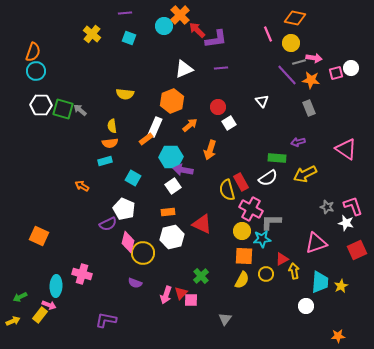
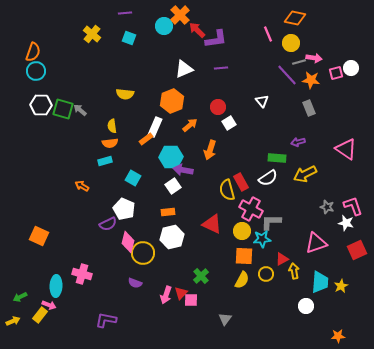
red triangle at (202, 224): moved 10 px right
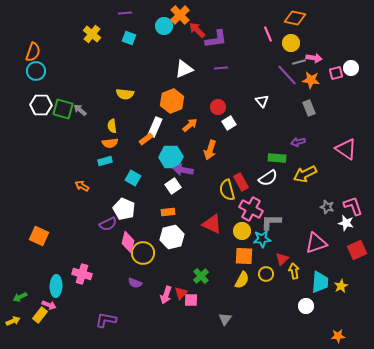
red triangle at (282, 259): rotated 16 degrees counterclockwise
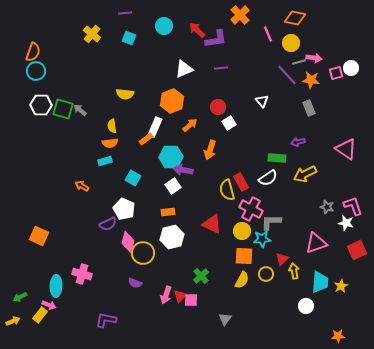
orange cross at (180, 15): moved 60 px right
red triangle at (181, 293): moved 1 px left, 3 px down
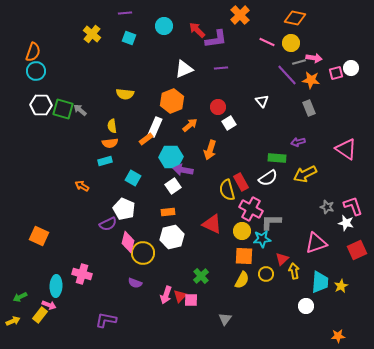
pink line at (268, 34): moved 1 px left, 8 px down; rotated 42 degrees counterclockwise
